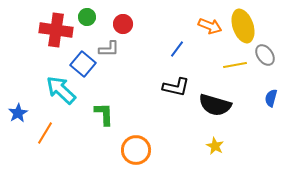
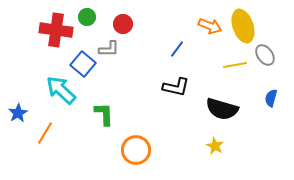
black semicircle: moved 7 px right, 4 px down
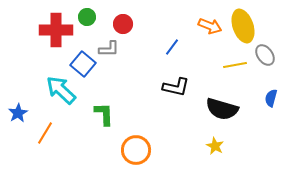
red cross: rotated 8 degrees counterclockwise
blue line: moved 5 px left, 2 px up
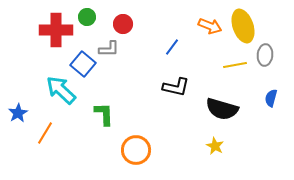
gray ellipse: rotated 40 degrees clockwise
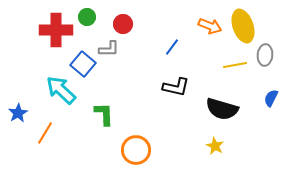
blue semicircle: rotated 12 degrees clockwise
